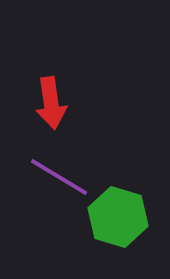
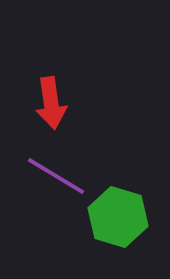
purple line: moved 3 px left, 1 px up
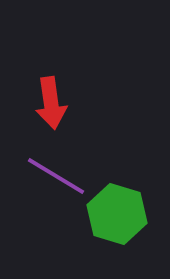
green hexagon: moved 1 px left, 3 px up
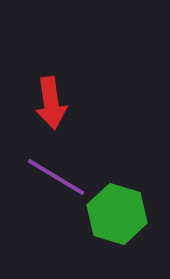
purple line: moved 1 px down
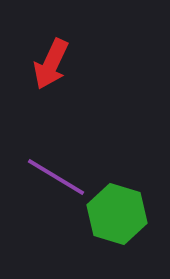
red arrow: moved 39 px up; rotated 33 degrees clockwise
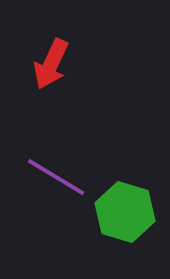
green hexagon: moved 8 px right, 2 px up
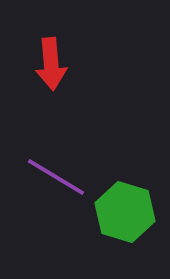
red arrow: rotated 30 degrees counterclockwise
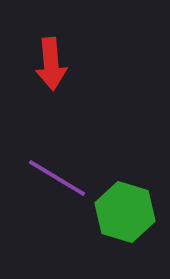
purple line: moved 1 px right, 1 px down
